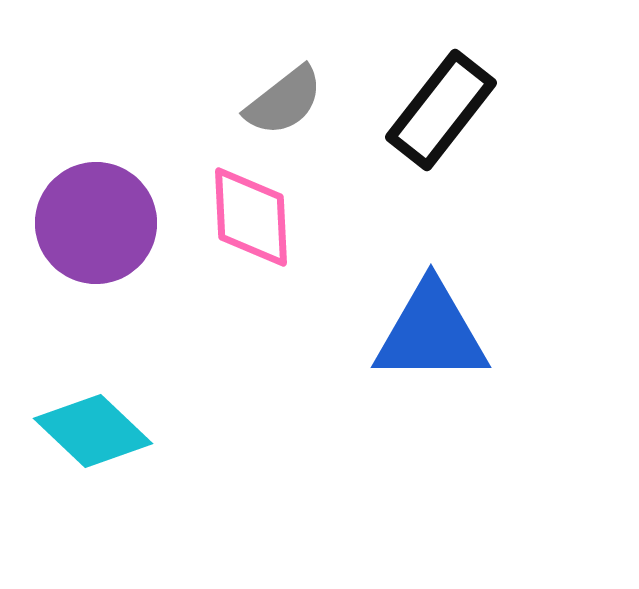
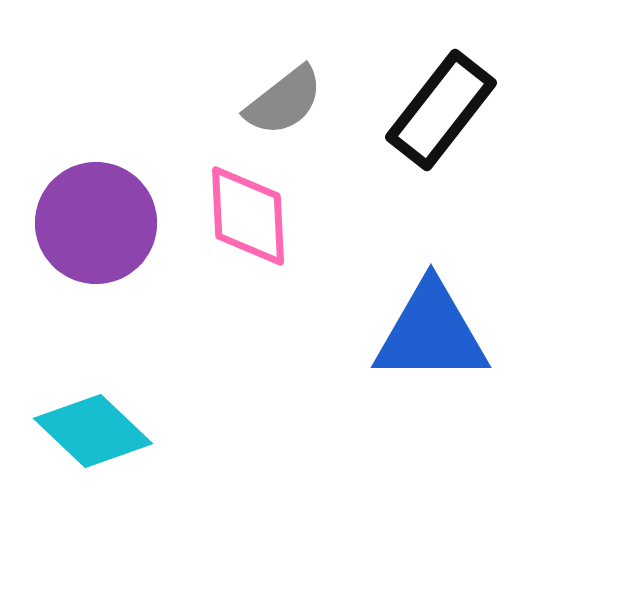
pink diamond: moved 3 px left, 1 px up
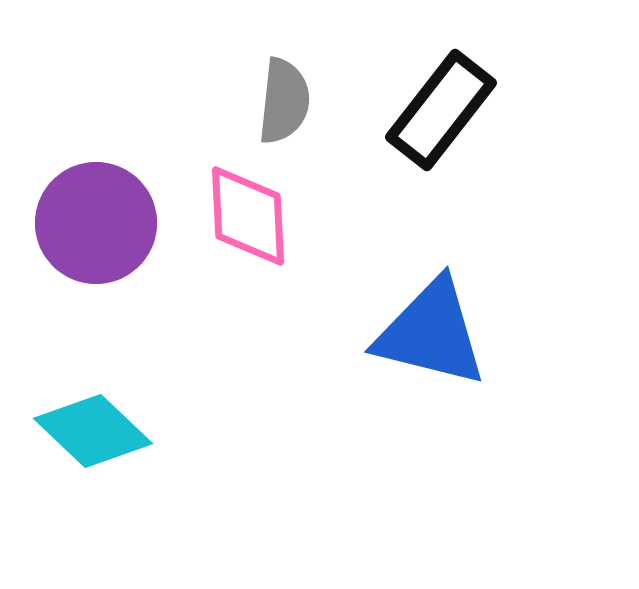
gray semicircle: rotated 46 degrees counterclockwise
blue triangle: rotated 14 degrees clockwise
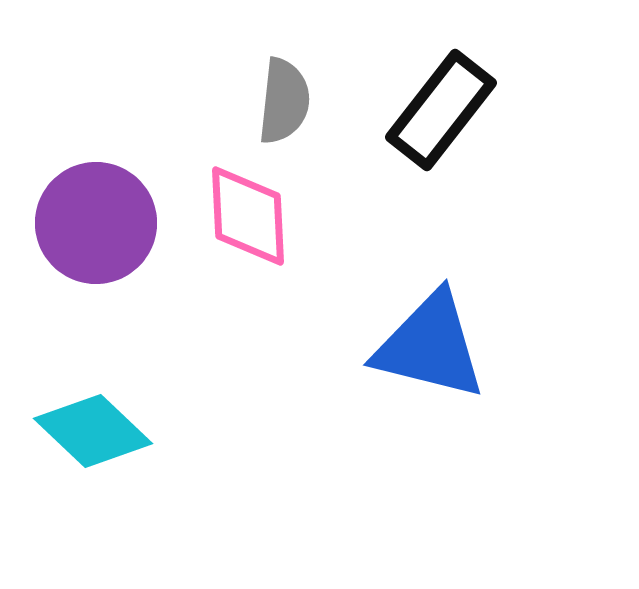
blue triangle: moved 1 px left, 13 px down
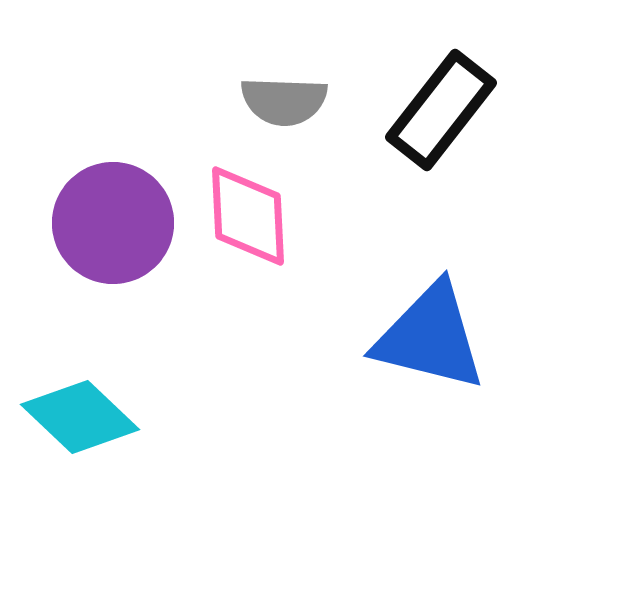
gray semicircle: rotated 86 degrees clockwise
purple circle: moved 17 px right
blue triangle: moved 9 px up
cyan diamond: moved 13 px left, 14 px up
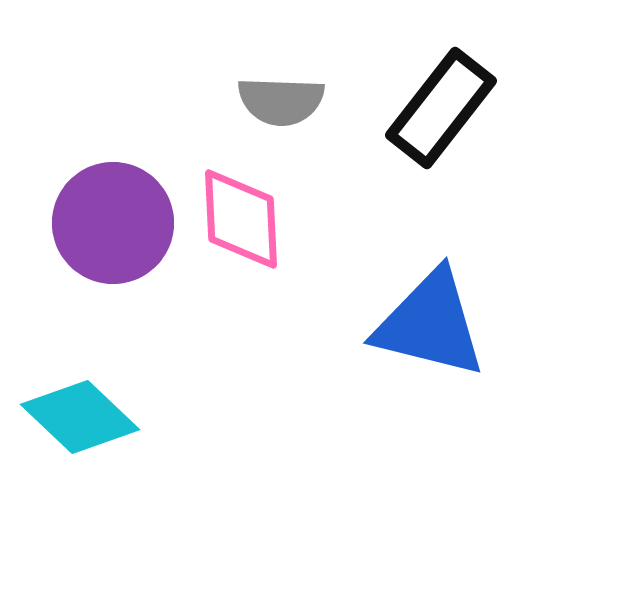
gray semicircle: moved 3 px left
black rectangle: moved 2 px up
pink diamond: moved 7 px left, 3 px down
blue triangle: moved 13 px up
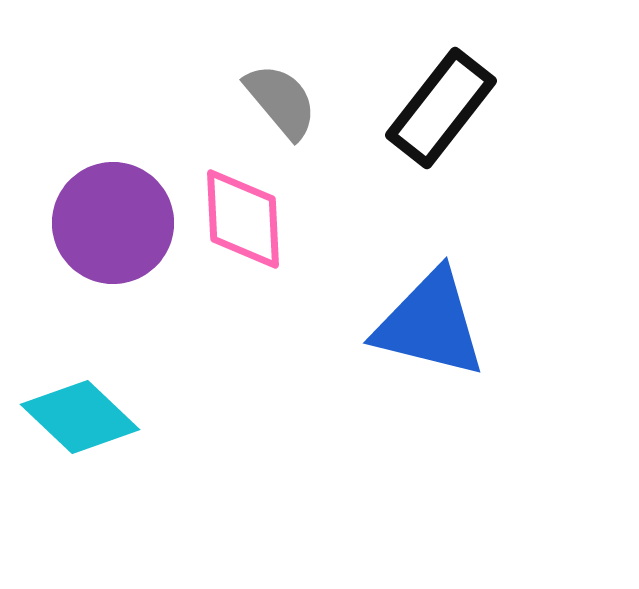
gray semicircle: rotated 132 degrees counterclockwise
pink diamond: moved 2 px right
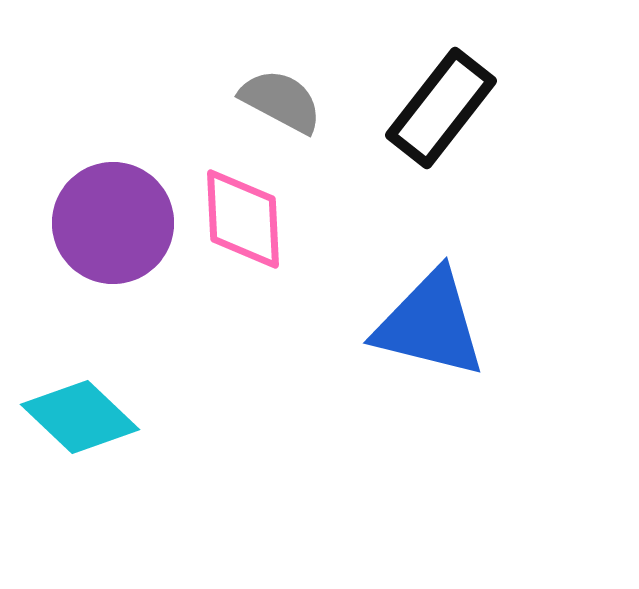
gray semicircle: rotated 22 degrees counterclockwise
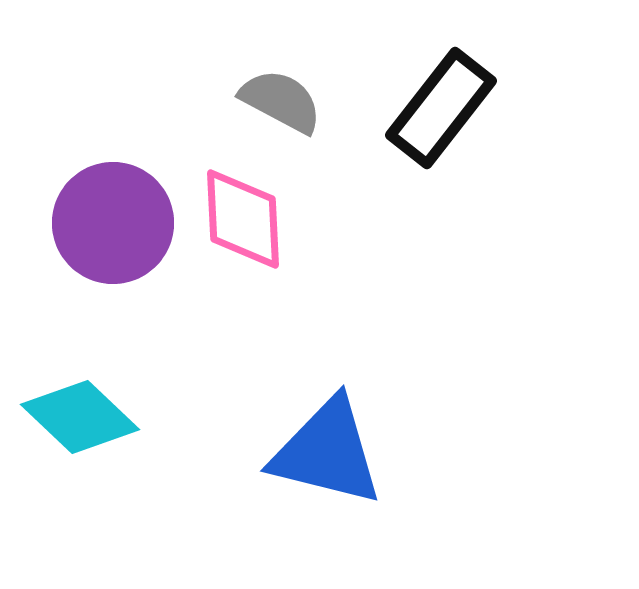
blue triangle: moved 103 px left, 128 px down
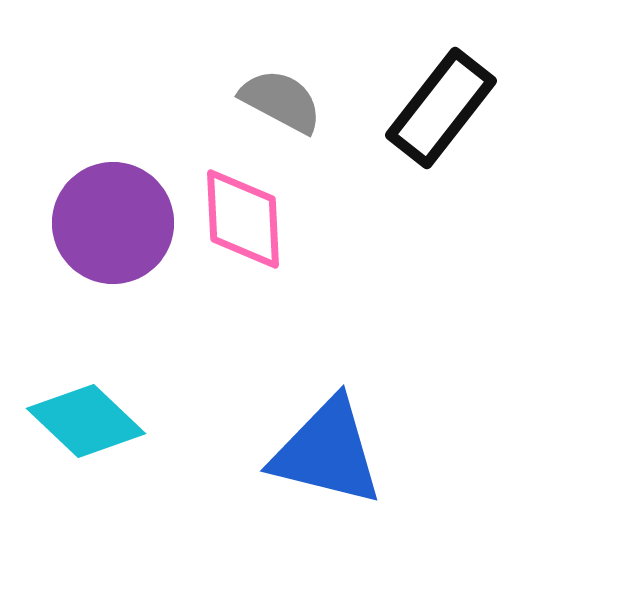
cyan diamond: moved 6 px right, 4 px down
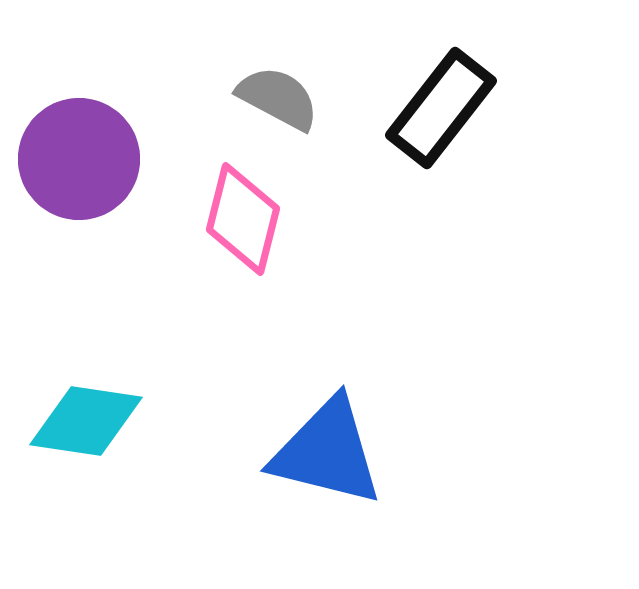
gray semicircle: moved 3 px left, 3 px up
pink diamond: rotated 17 degrees clockwise
purple circle: moved 34 px left, 64 px up
cyan diamond: rotated 35 degrees counterclockwise
